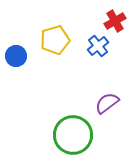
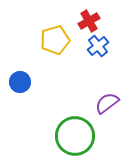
red cross: moved 26 px left
blue circle: moved 4 px right, 26 px down
green circle: moved 2 px right, 1 px down
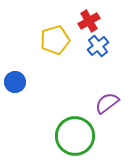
blue circle: moved 5 px left
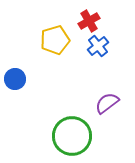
blue circle: moved 3 px up
green circle: moved 3 px left
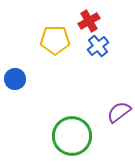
yellow pentagon: rotated 16 degrees clockwise
purple semicircle: moved 12 px right, 9 px down
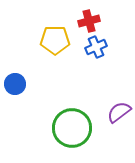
red cross: rotated 15 degrees clockwise
blue cross: moved 2 px left, 1 px down; rotated 15 degrees clockwise
blue circle: moved 5 px down
green circle: moved 8 px up
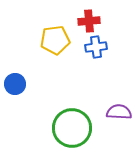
red cross: rotated 10 degrees clockwise
yellow pentagon: rotated 8 degrees counterclockwise
blue cross: rotated 15 degrees clockwise
purple semicircle: rotated 40 degrees clockwise
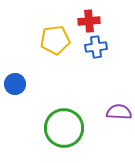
green circle: moved 8 px left
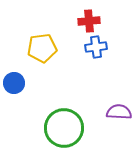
yellow pentagon: moved 13 px left, 8 px down
blue circle: moved 1 px left, 1 px up
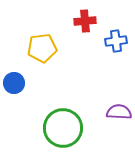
red cross: moved 4 px left
blue cross: moved 20 px right, 6 px up
green circle: moved 1 px left
